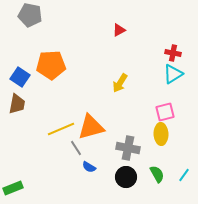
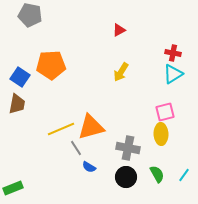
yellow arrow: moved 1 px right, 11 px up
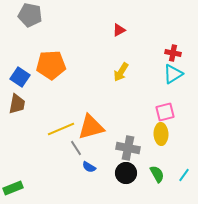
black circle: moved 4 px up
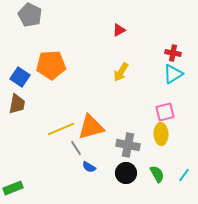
gray pentagon: rotated 15 degrees clockwise
gray cross: moved 3 px up
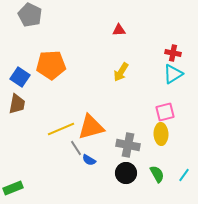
red triangle: rotated 24 degrees clockwise
blue semicircle: moved 7 px up
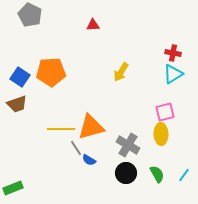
red triangle: moved 26 px left, 5 px up
orange pentagon: moved 7 px down
brown trapezoid: rotated 60 degrees clockwise
yellow line: rotated 24 degrees clockwise
gray cross: rotated 20 degrees clockwise
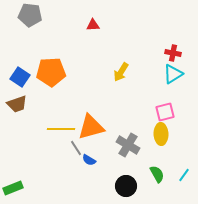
gray pentagon: rotated 20 degrees counterclockwise
black circle: moved 13 px down
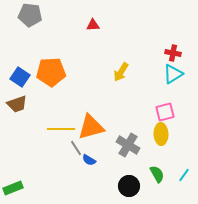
black circle: moved 3 px right
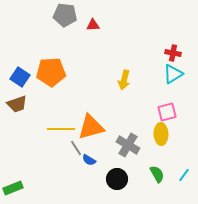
gray pentagon: moved 35 px right
yellow arrow: moved 3 px right, 8 px down; rotated 18 degrees counterclockwise
pink square: moved 2 px right
black circle: moved 12 px left, 7 px up
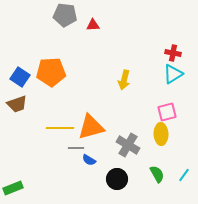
yellow line: moved 1 px left, 1 px up
gray line: rotated 56 degrees counterclockwise
